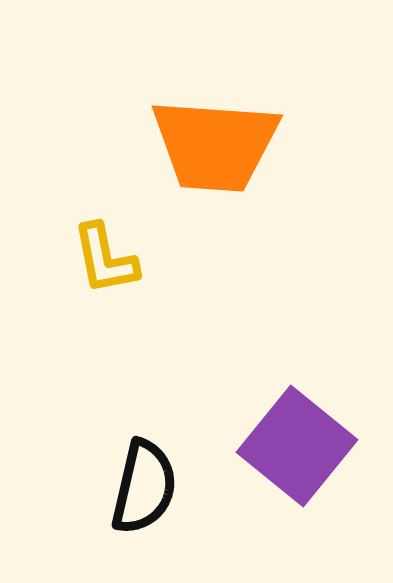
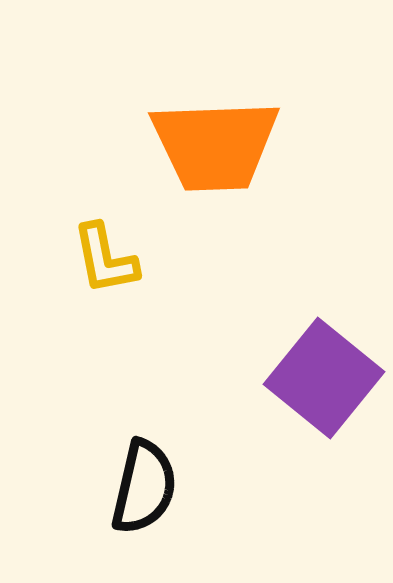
orange trapezoid: rotated 6 degrees counterclockwise
purple square: moved 27 px right, 68 px up
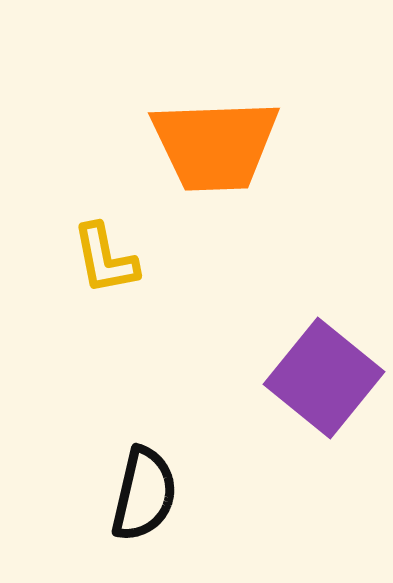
black semicircle: moved 7 px down
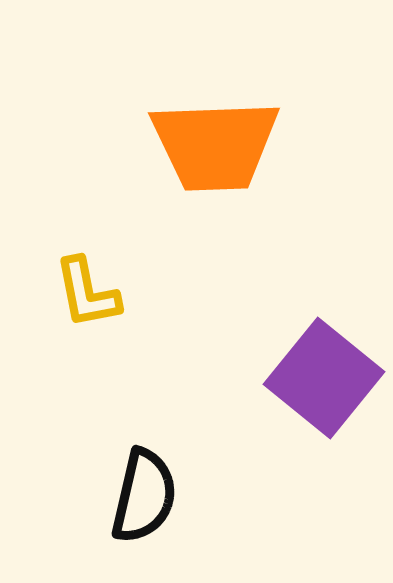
yellow L-shape: moved 18 px left, 34 px down
black semicircle: moved 2 px down
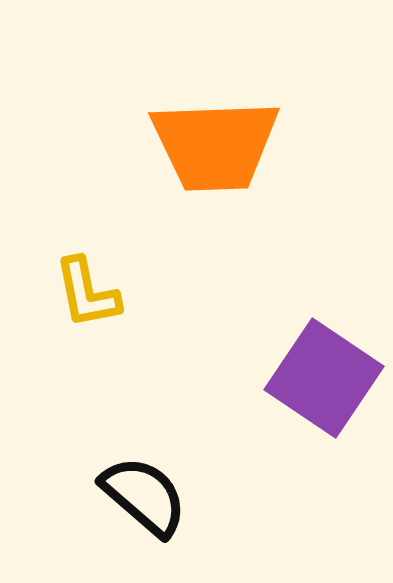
purple square: rotated 5 degrees counterclockwise
black semicircle: rotated 62 degrees counterclockwise
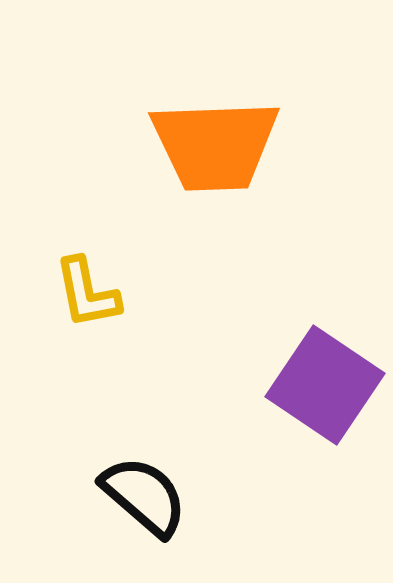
purple square: moved 1 px right, 7 px down
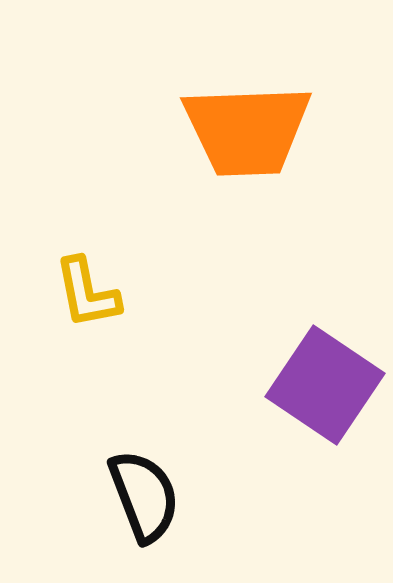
orange trapezoid: moved 32 px right, 15 px up
black semicircle: rotated 28 degrees clockwise
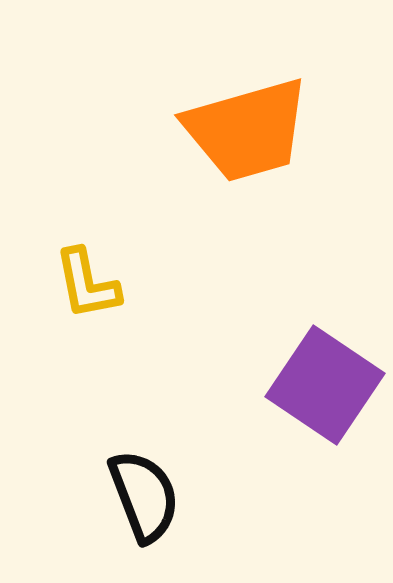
orange trapezoid: rotated 14 degrees counterclockwise
yellow L-shape: moved 9 px up
